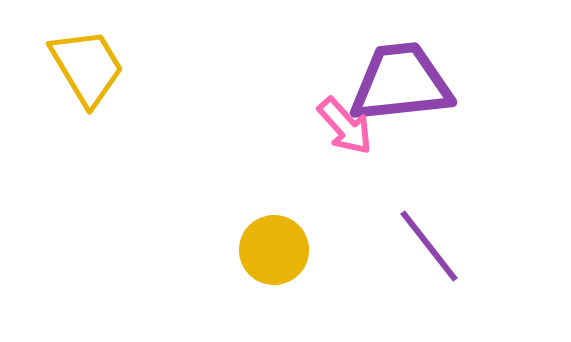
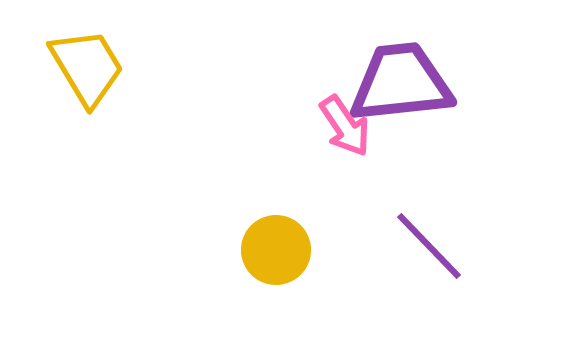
pink arrow: rotated 8 degrees clockwise
purple line: rotated 6 degrees counterclockwise
yellow circle: moved 2 px right
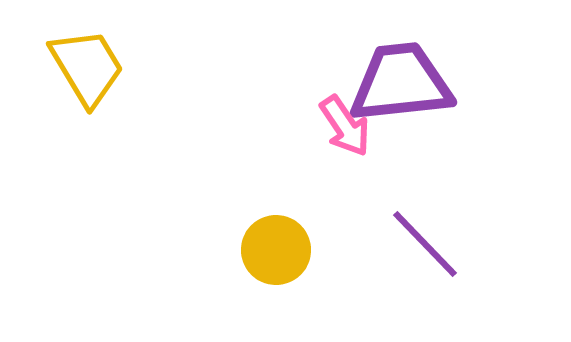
purple line: moved 4 px left, 2 px up
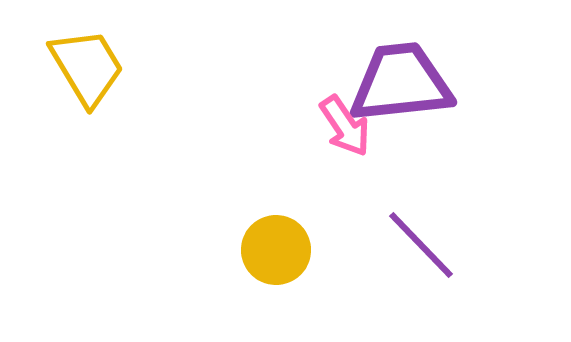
purple line: moved 4 px left, 1 px down
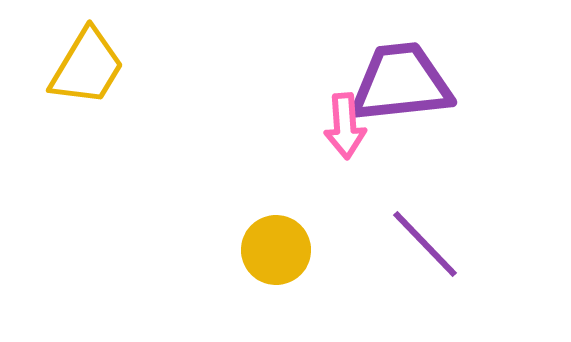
yellow trapezoid: rotated 62 degrees clockwise
pink arrow: rotated 30 degrees clockwise
purple line: moved 4 px right, 1 px up
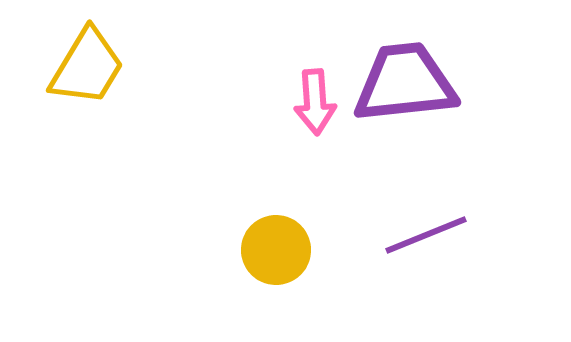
purple trapezoid: moved 4 px right
pink arrow: moved 30 px left, 24 px up
purple line: moved 1 px right, 9 px up; rotated 68 degrees counterclockwise
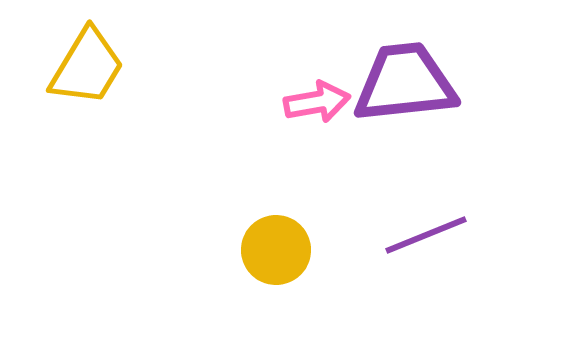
pink arrow: moved 2 px right; rotated 96 degrees counterclockwise
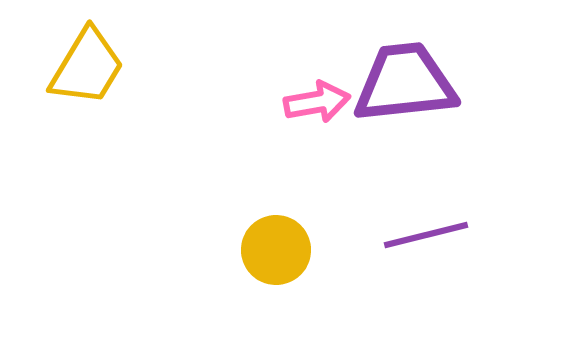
purple line: rotated 8 degrees clockwise
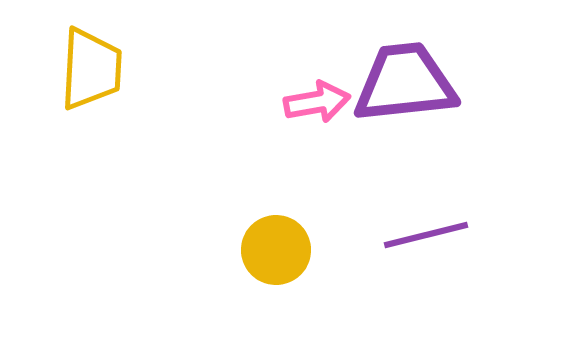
yellow trapezoid: moved 4 px right, 2 px down; rotated 28 degrees counterclockwise
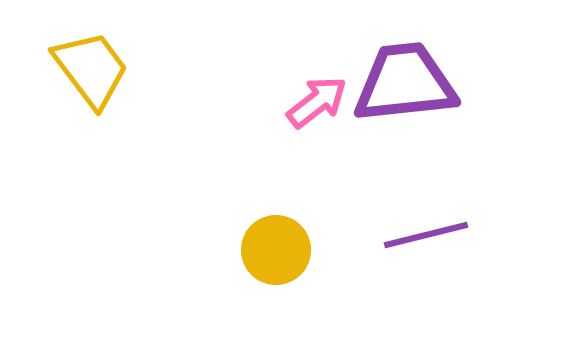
yellow trapezoid: rotated 40 degrees counterclockwise
pink arrow: rotated 28 degrees counterclockwise
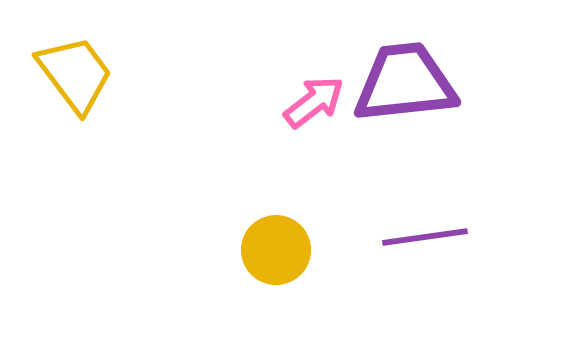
yellow trapezoid: moved 16 px left, 5 px down
pink arrow: moved 3 px left
purple line: moved 1 px left, 2 px down; rotated 6 degrees clockwise
